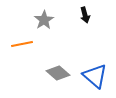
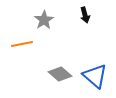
gray diamond: moved 2 px right, 1 px down
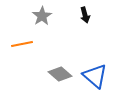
gray star: moved 2 px left, 4 px up
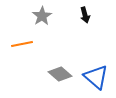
blue triangle: moved 1 px right, 1 px down
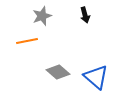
gray star: rotated 12 degrees clockwise
orange line: moved 5 px right, 3 px up
gray diamond: moved 2 px left, 2 px up
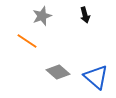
orange line: rotated 45 degrees clockwise
